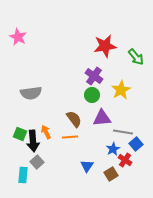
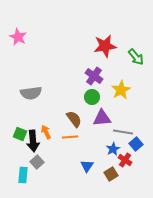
green circle: moved 2 px down
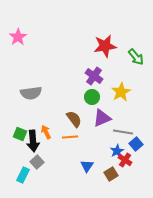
pink star: rotated 12 degrees clockwise
yellow star: moved 2 px down
purple triangle: rotated 18 degrees counterclockwise
blue star: moved 4 px right, 2 px down
cyan rectangle: rotated 21 degrees clockwise
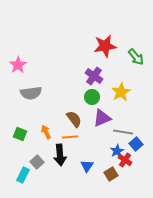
pink star: moved 28 px down
black arrow: moved 27 px right, 14 px down
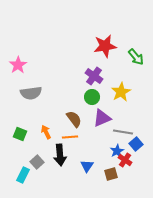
brown square: rotated 16 degrees clockwise
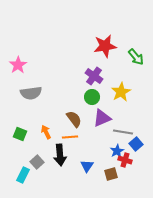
red cross: rotated 16 degrees counterclockwise
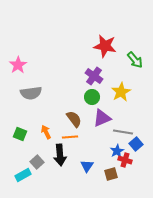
red star: rotated 20 degrees clockwise
green arrow: moved 1 px left, 3 px down
cyan rectangle: rotated 35 degrees clockwise
